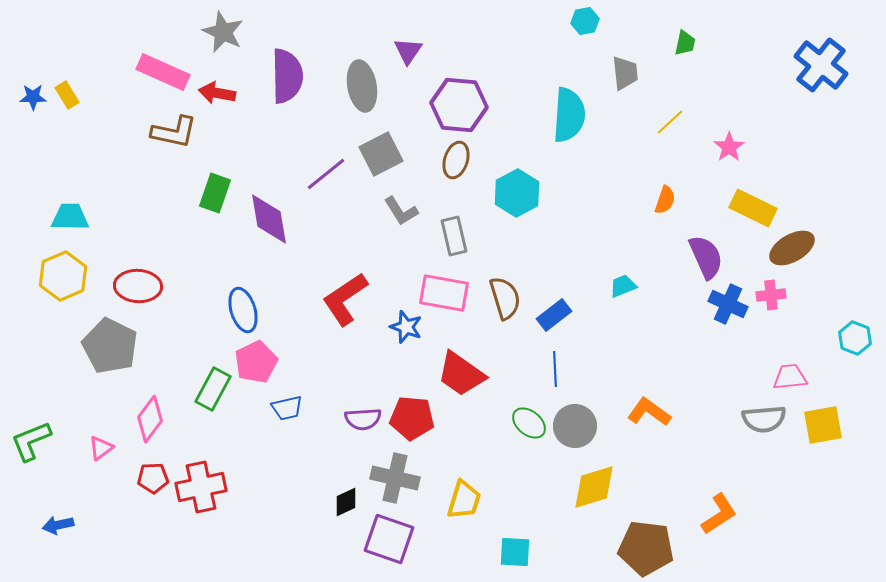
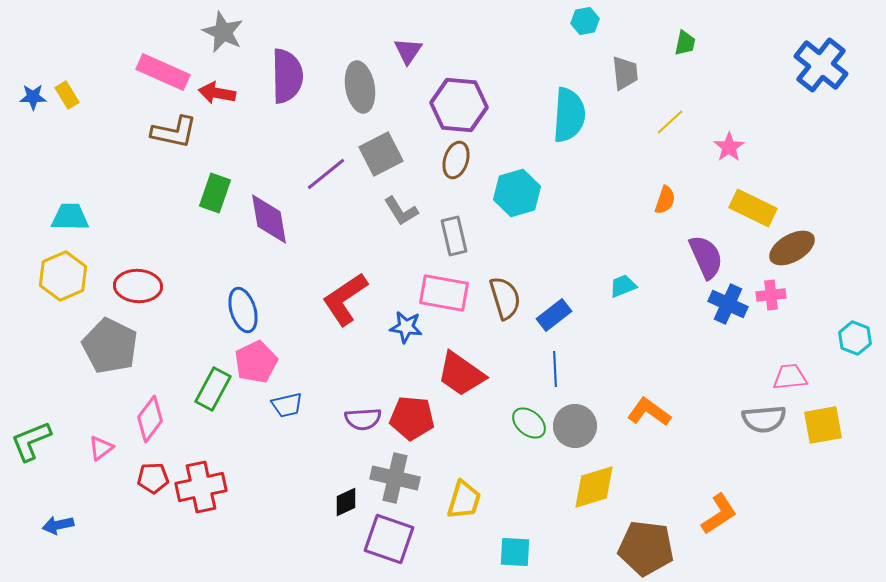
gray ellipse at (362, 86): moved 2 px left, 1 px down
cyan hexagon at (517, 193): rotated 12 degrees clockwise
blue star at (406, 327): rotated 12 degrees counterclockwise
blue trapezoid at (287, 408): moved 3 px up
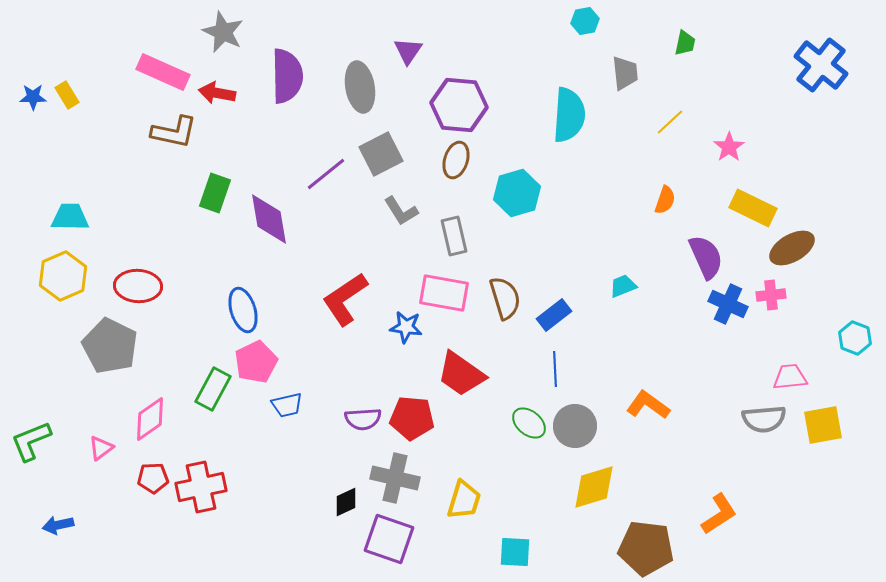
orange L-shape at (649, 412): moved 1 px left, 7 px up
pink diamond at (150, 419): rotated 18 degrees clockwise
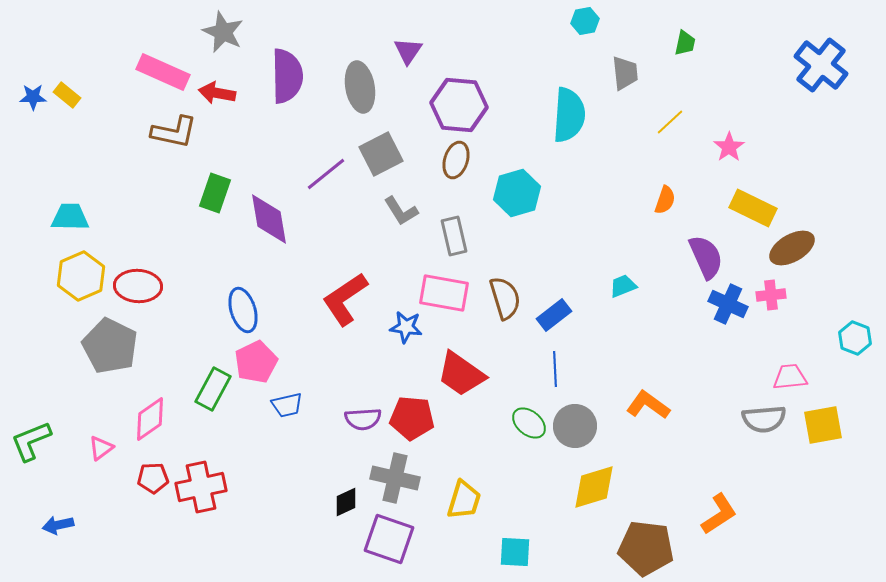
yellow rectangle at (67, 95): rotated 20 degrees counterclockwise
yellow hexagon at (63, 276): moved 18 px right
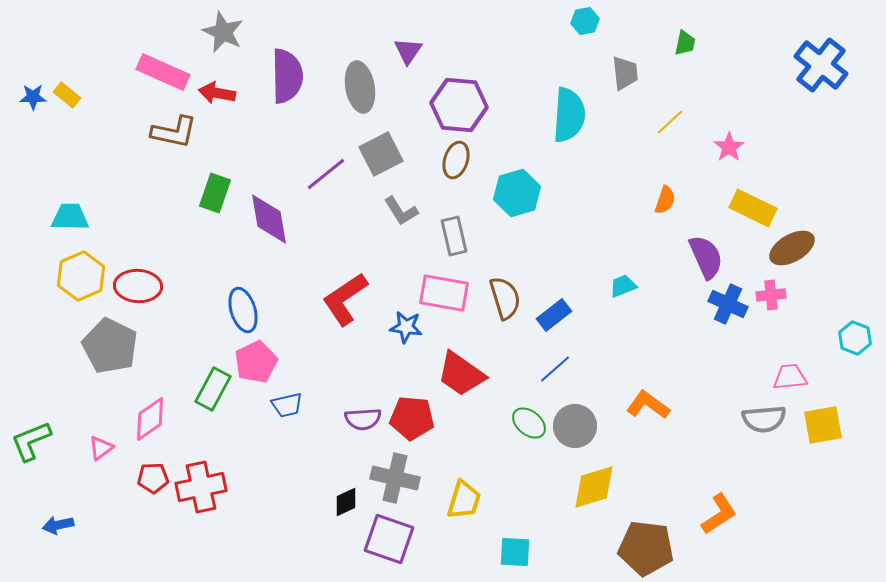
blue line at (555, 369): rotated 52 degrees clockwise
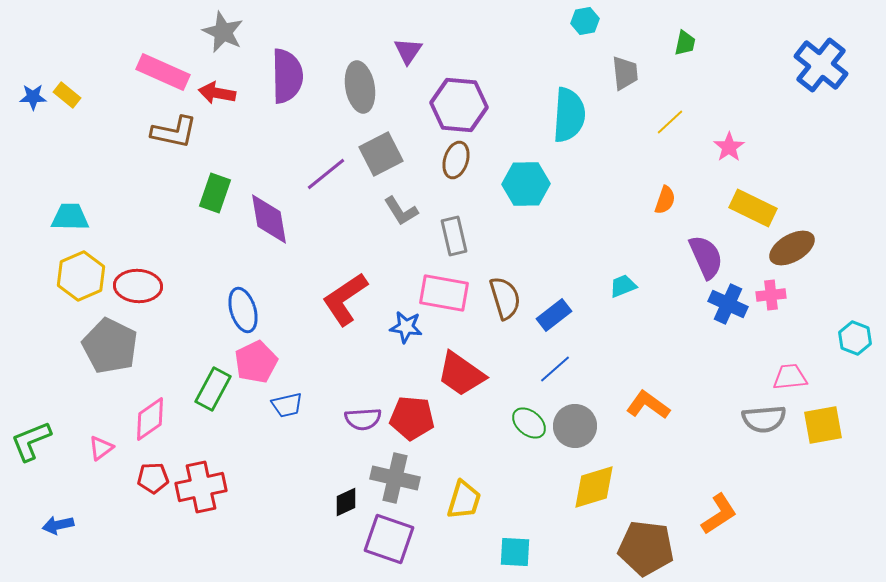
cyan hexagon at (517, 193): moved 9 px right, 9 px up; rotated 15 degrees clockwise
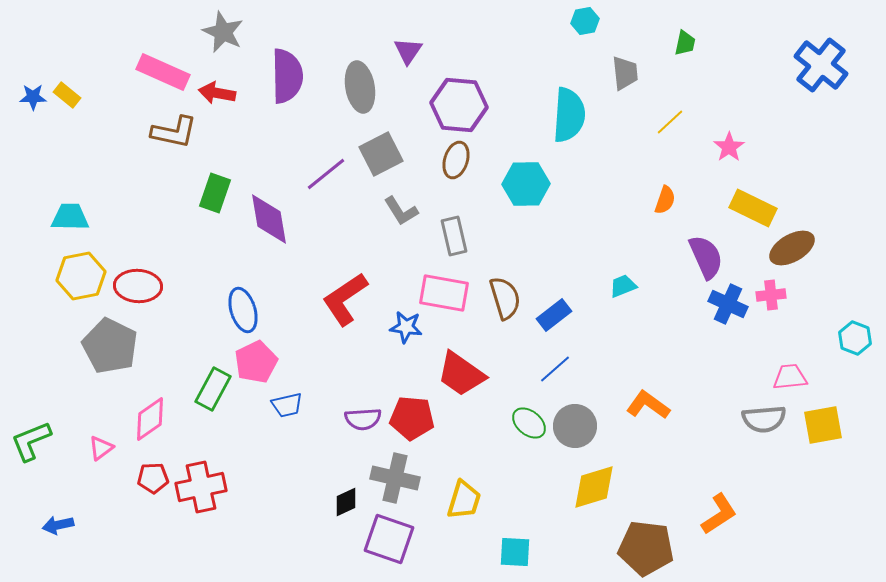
yellow hexagon at (81, 276): rotated 12 degrees clockwise
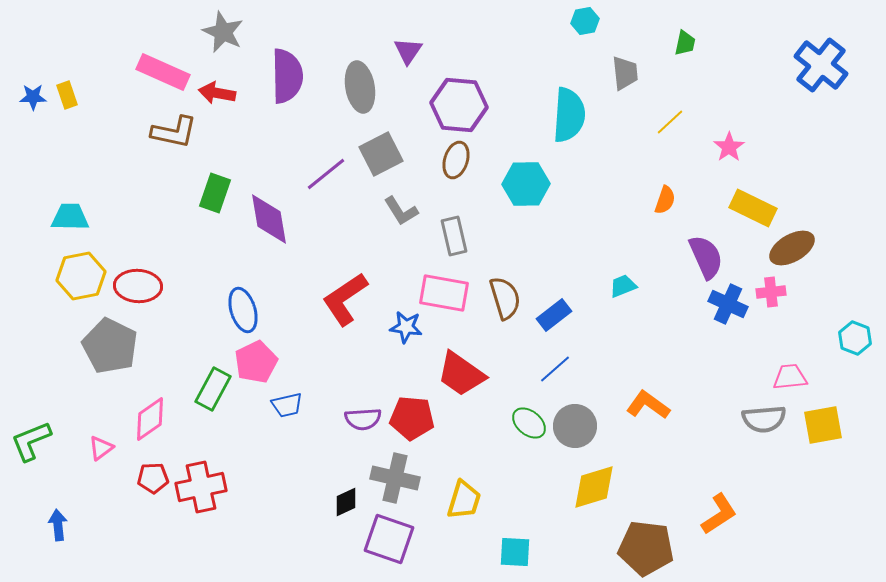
yellow rectangle at (67, 95): rotated 32 degrees clockwise
pink cross at (771, 295): moved 3 px up
blue arrow at (58, 525): rotated 96 degrees clockwise
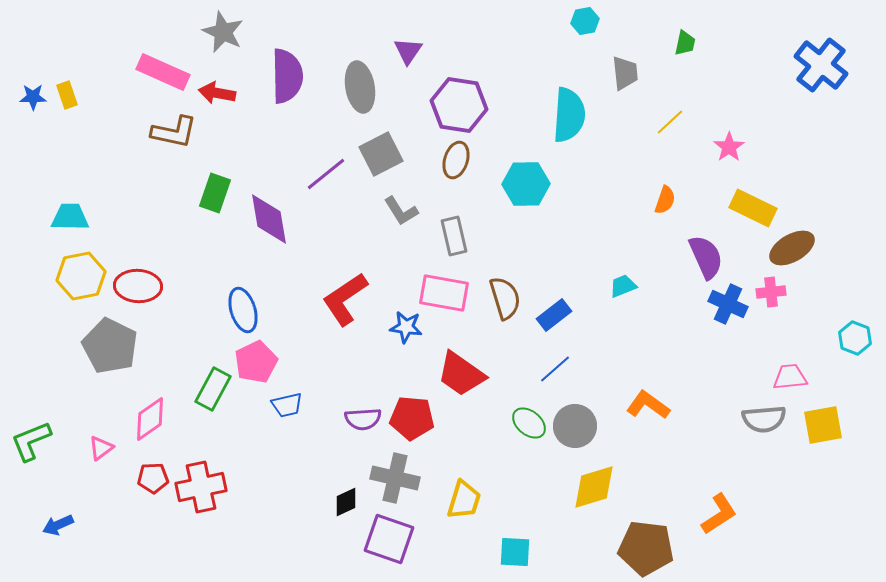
purple hexagon at (459, 105): rotated 4 degrees clockwise
blue arrow at (58, 525): rotated 108 degrees counterclockwise
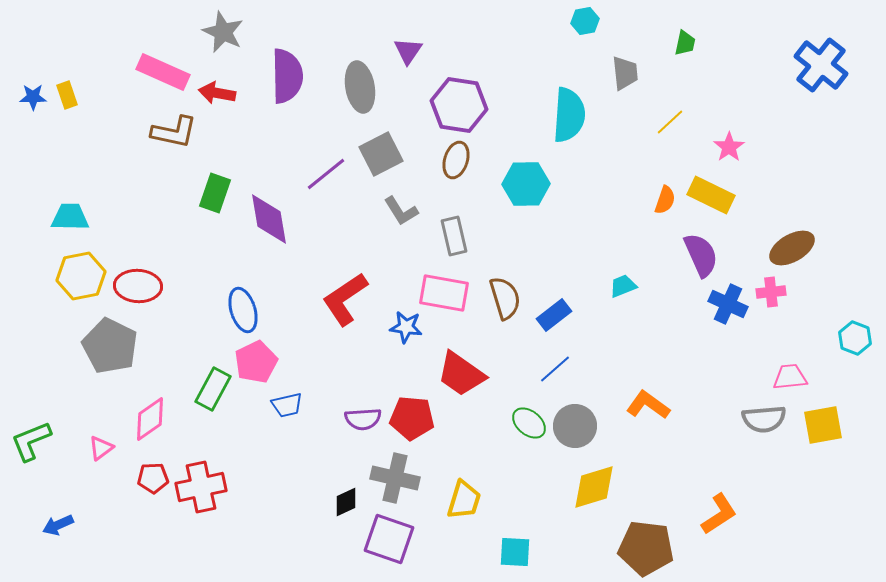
yellow rectangle at (753, 208): moved 42 px left, 13 px up
purple semicircle at (706, 257): moved 5 px left, 2 px up
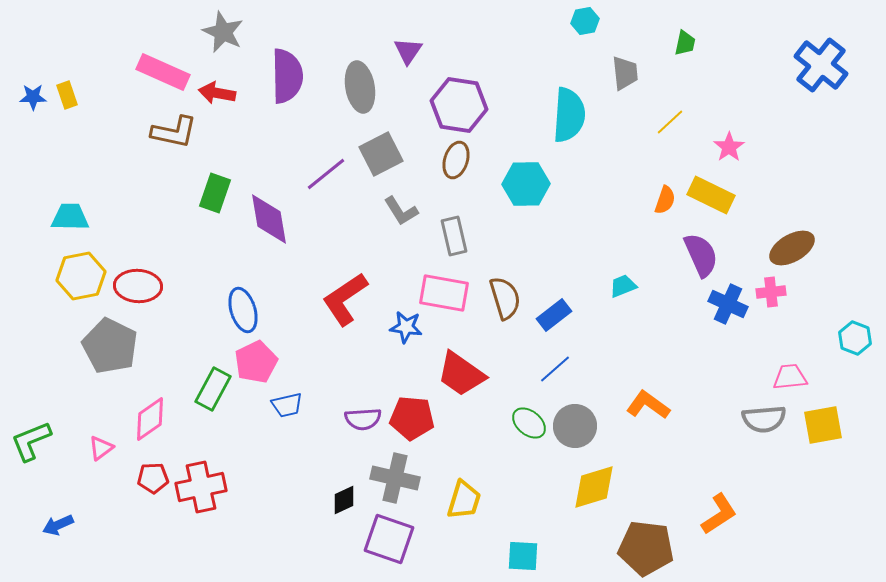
black diamond at (346, 502): moved 2 px left, 2 px up
cyan square at (515, 552): moved 8 px right, 4 px down
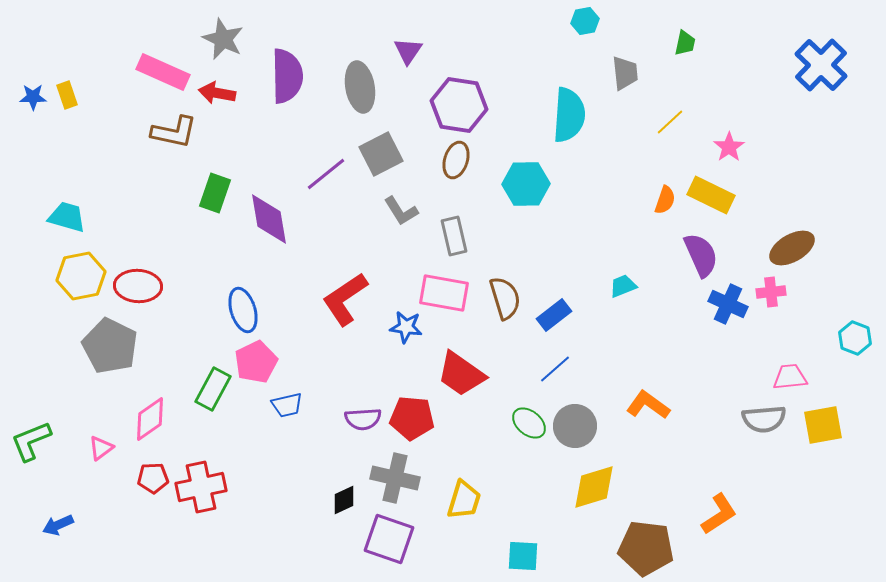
gray star at (223, 32): moved 7 px down
blue cross at (821, 65): rotated 6 degrees clockwise
cyan trapezoid at (70, 217): moved 3 px left; rotated 15 degrees clockwise
